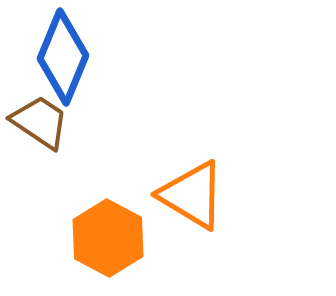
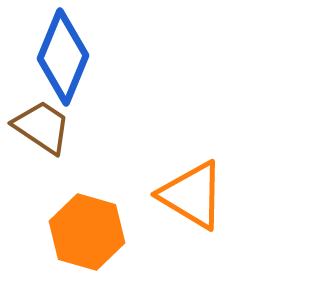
brown trapezoid: moved 2 px right, 5 px down
orange hexagon: moved 21 px left, 6 px up; rotated 12 degrees counterclockwise
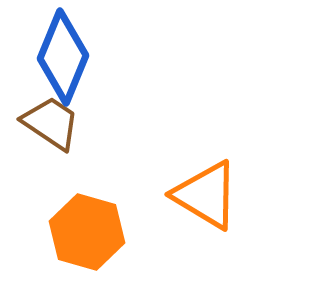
brown trapezoid: moved 9 px right, 4 px up
orange triangle: moved 14 px right
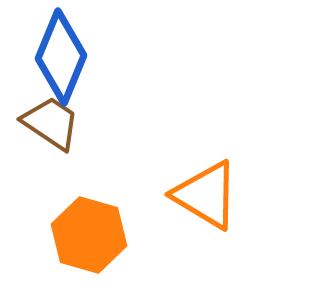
blue diamond: moved 2 px left
orange hexagon: moved 2 px right, 3 px down
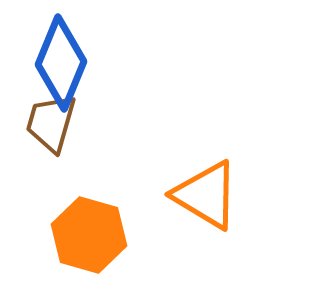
blue diamond: moved 6 px down
brown trapezoid: rotated 108 degrees counterclockwise
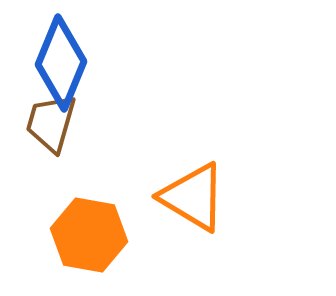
orange triangle: moved 13 px left, 2 px down
orange hexagon: rotated 6 degrees counterclockwise
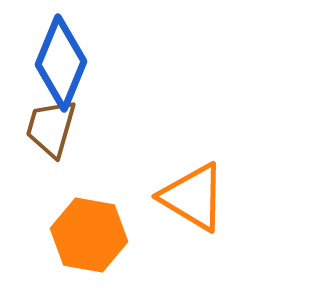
brown trapezoid: moved 5 px down
